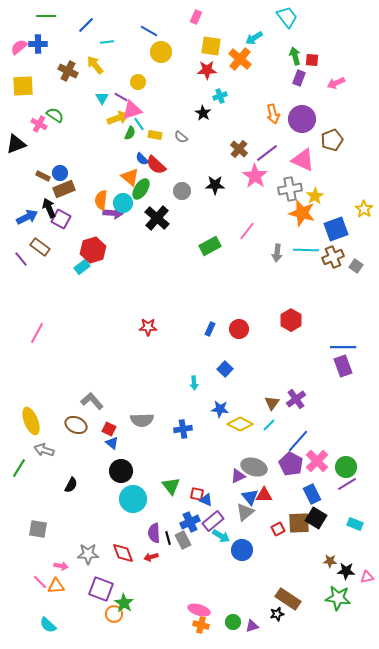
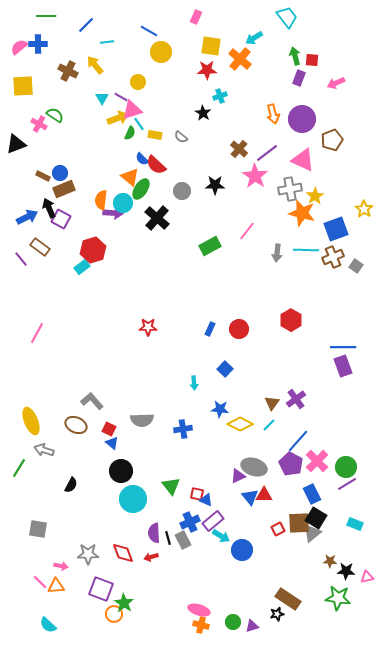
gray triangle at (245, 512): moved 67 px right, 21 px down
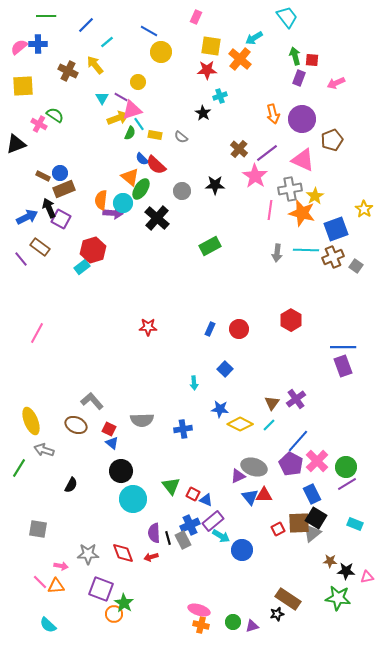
cyan line at (107, 42): rotated 32 degrees counterclockwise
pink line at (247, 231): moved 23 px right, 21 px up; rotated 30 degrees counterclockwise
red square at (197, 494): moved 4 px left; rotated 16 degrees clockwise
blue cross at (190, 522): moved 3 px down
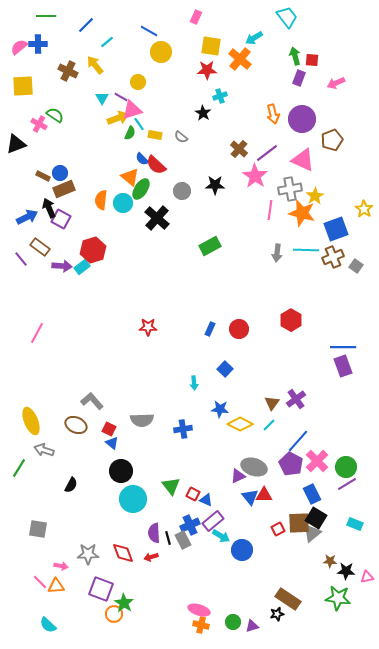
purple arrow at (113, 213): moved 51 px left, 53 px down
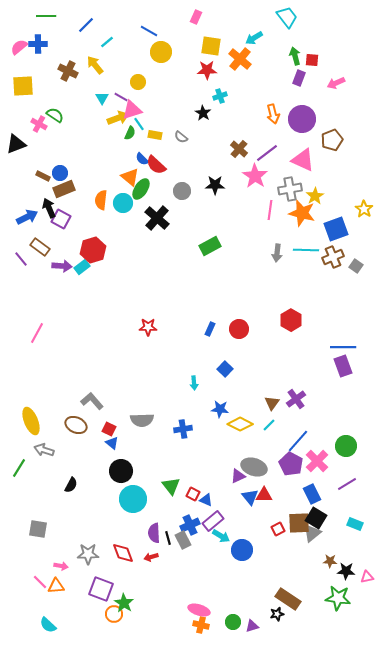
green circle at (346, 467): moved 21 px up
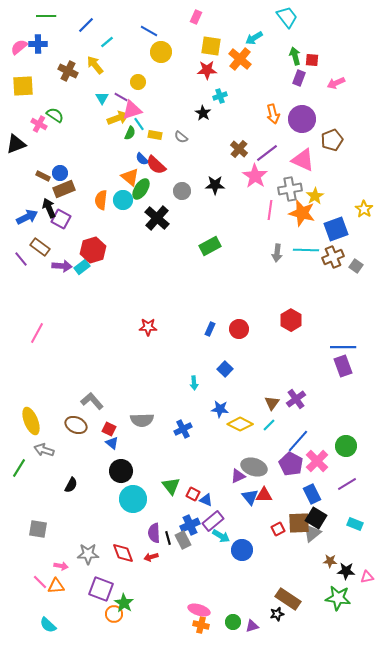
cyan circle at (123, 203): moved 3 px up
blue cross at (183, 429): rotated 18 degrees counterclockwise
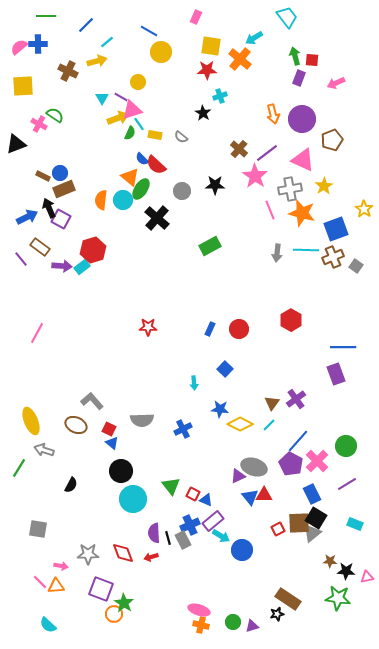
yellow arrow at (95, 65): moved 2 px right, 4 px up; rotated 114 degrees clockwise
yellow star at (315, 196): moved 9 px right, 10 px up
pink line at (270, 210): rotated 30 degrees counterclockwise
purple rectangle at (343, 366): moved 7 px left, 8 px down
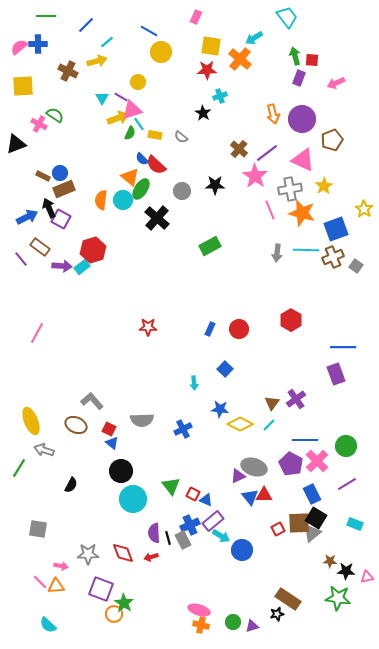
blue line at (298, 441): moved 7 px right, 1 px up; rotated 50 degrees clockwise
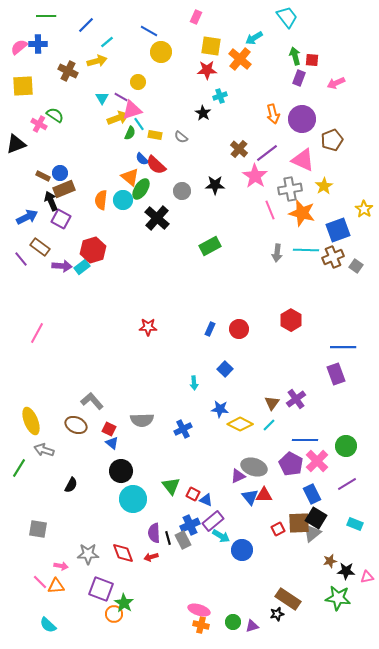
black arrow at (49, 208): moved 2 px right, 7 px up
blue square at (336, 229): moved 2 px right, 1 px down
brown star at (330, 561): rotated 16 degrees counterclockwise
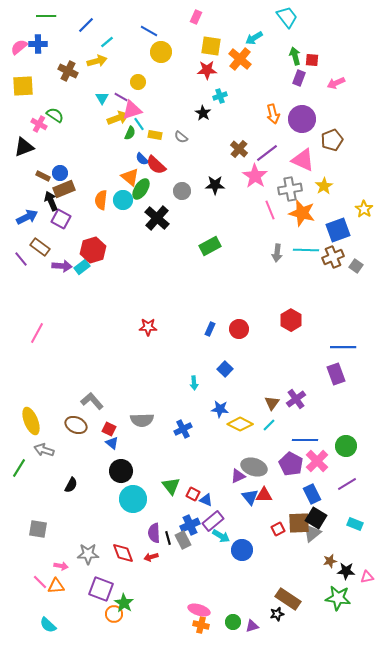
black triangle at (16, 144): moved 8 px right, 3 px down
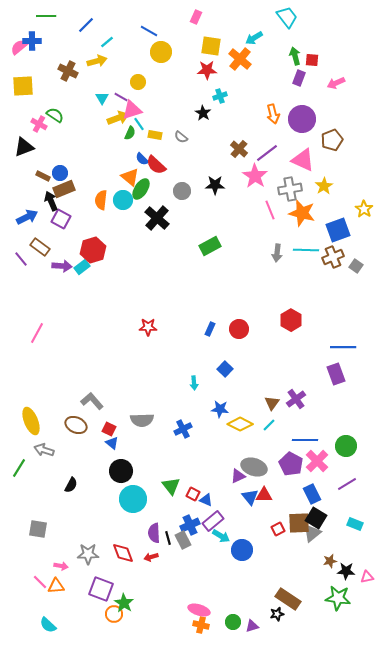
blue cross at (38, 44): moved 6 px left, 3 px up
